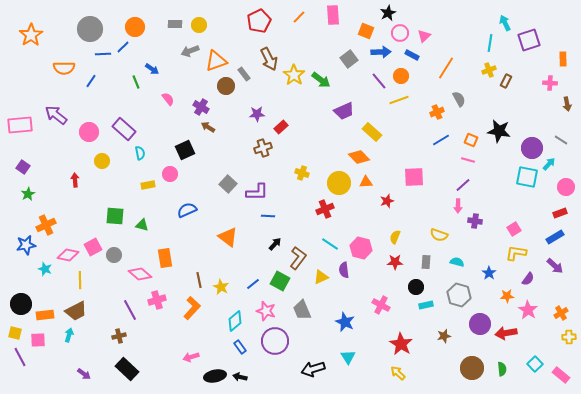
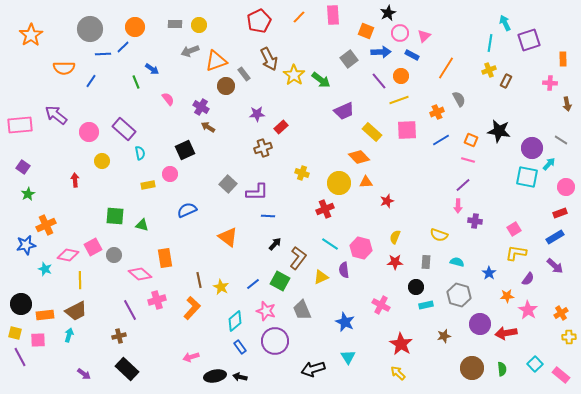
pink square at (414, 177): moved 7 px left, 47 px up
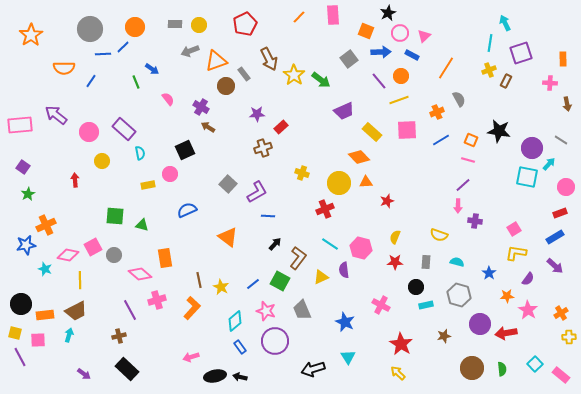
red pentagon at (259, 21): moved 14 px left, 3 px down
purple square at (529, 40): moved 8 px left, 13 px down
purple L-shape at (257, 192): rotated 30 degrees counterclockwise
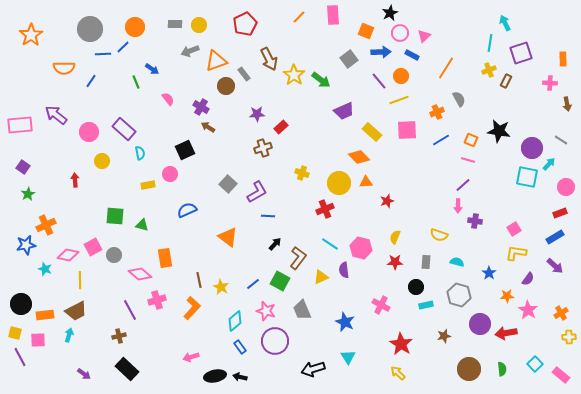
black star at (388, 13): moved 2 px right
brown circle at (472, 368): moved 3 px left, 1 px down
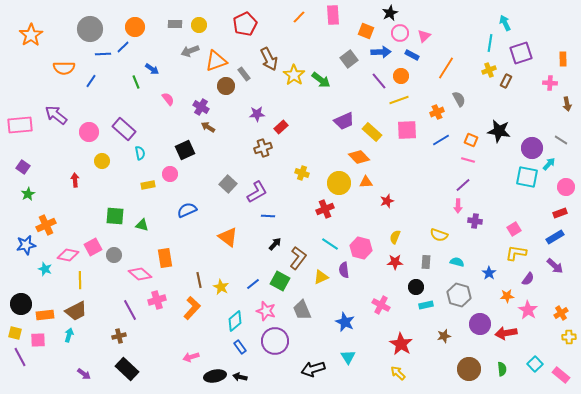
purple trapezoid at (344, 111): moved 10 px down
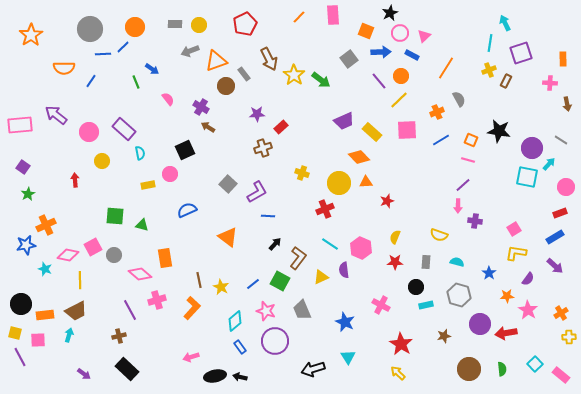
yellow line at (399, 100): rotated 24 degrees counterclockwise
pink hexagon at (361, 248): rotated 10 degrees clockwise
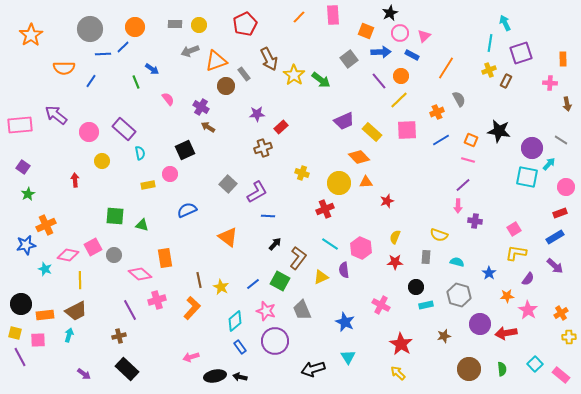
gray rectangle at (426, 262): moved 5 px up
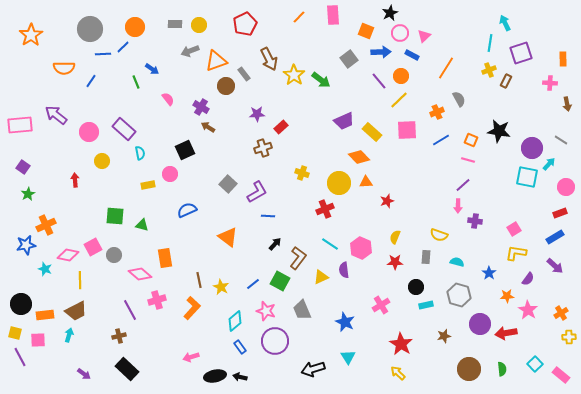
pink cross at (381, 305): rotated 30 degrees clockwise
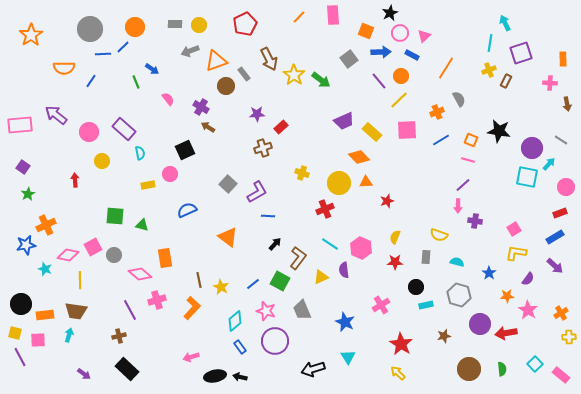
brown trapezoid at (76, 311): rotated 35 degrees clockwise
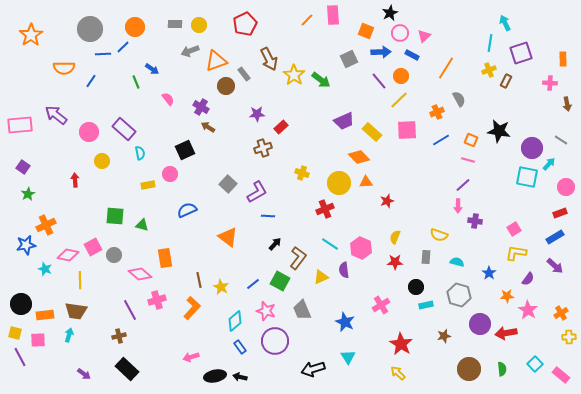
orange line at (299, 17): moved 8 px right, 3 px down
gray square at (349, 59): rotated 12 degrees clockwise
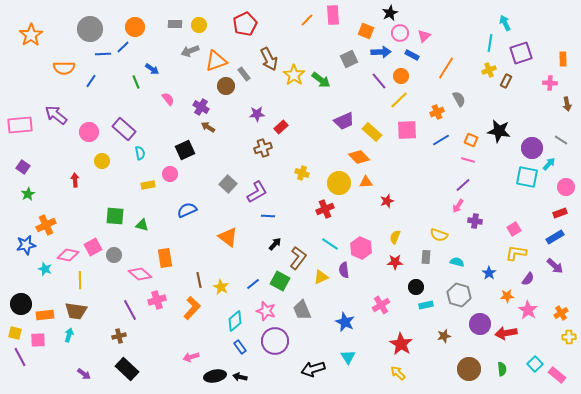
pink arrow at (458, 206): rotated 32 degrees clockwise
pink rectangle at (561, 375): moved 4 px left
